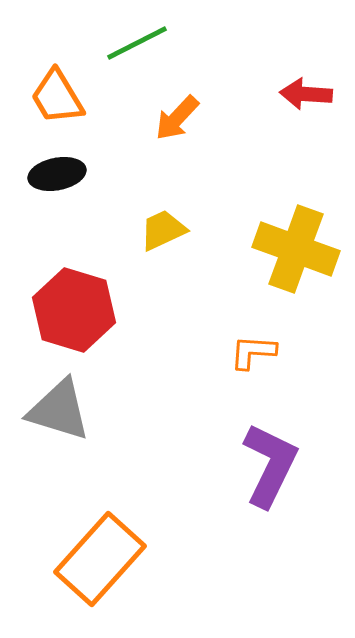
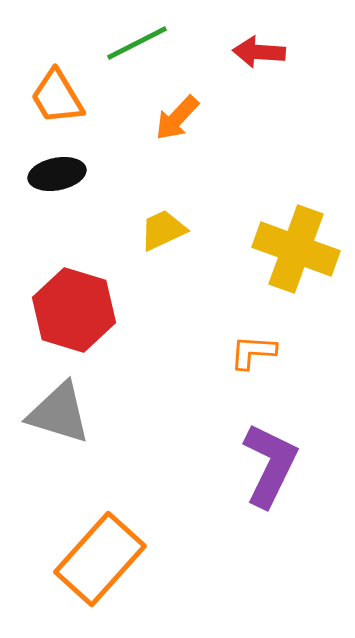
red arrow: moved 47 px left, 42 px up
gray triangle: moved 3 px down
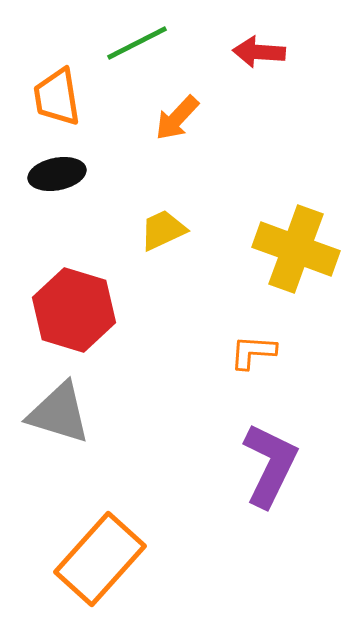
orange trapezoid: rotated 22 degrees clockwise
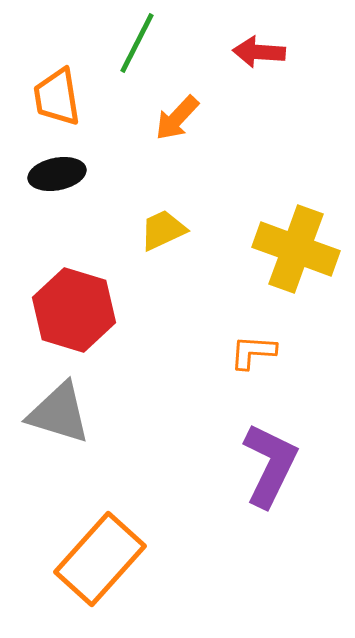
green line: rotated 36 degrees counterclockwise
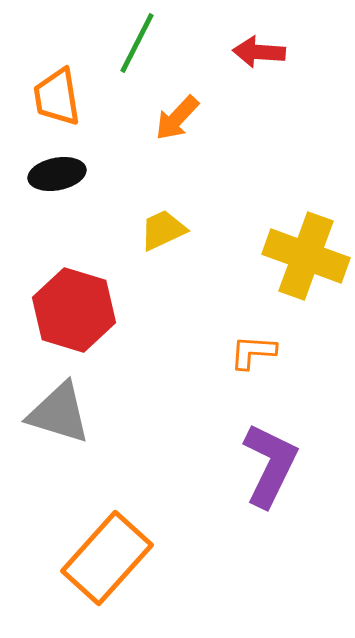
yellow cross: moved 10 px right, 7 px down
orange rectangle: moved 7 px right, 1 px up
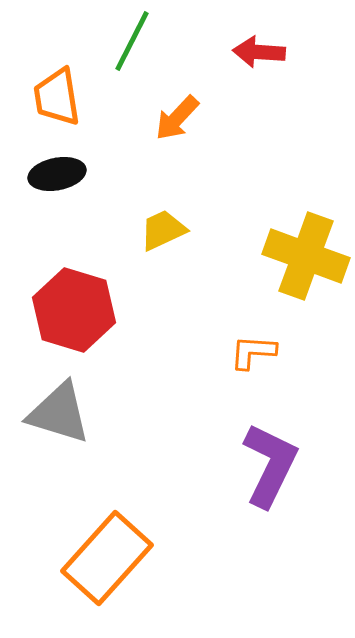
green line: moved 5 px left, 2 px up
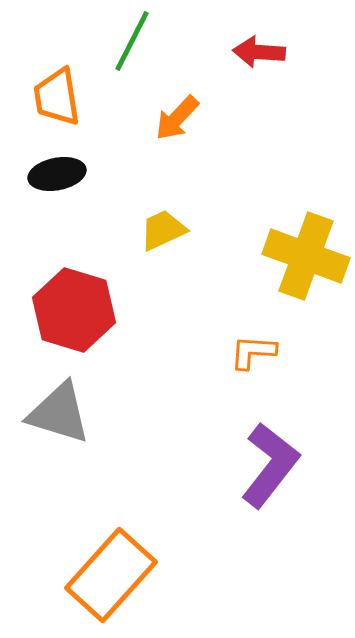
purple L-shape: rotated 12 degrees clockwise
orange rectangle: moved 4 px right, 17 px down
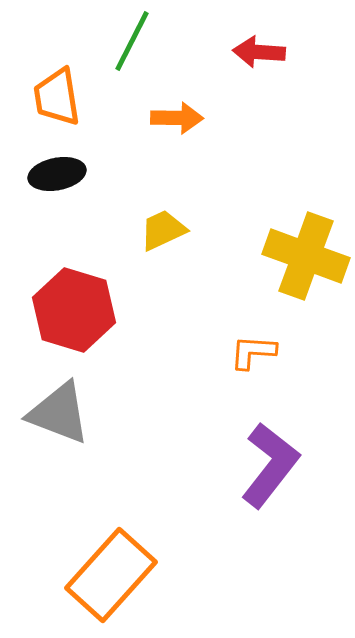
orange arrow: rotated 132 degrees counterclockwise
gray triangle: rotated 4 degrees clockwise
